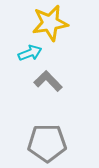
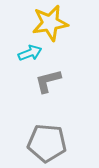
gray L-shape: rotated 60 degrees counterclockwise
gray pentagon: rotated 6 degrees clockwise
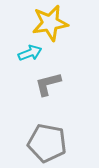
gray L-shape: moved 3 px down
gray pentagon: rotated 6 degrees clockwise
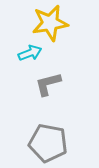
gray pentagon: moved 1 px right
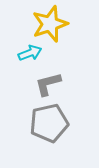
yellow star: moved 1 px down; rotated 9 degrees counterclockwise
gray pentagon: moved 1 px right, 20 px up; rotated 24 degrees counterclockwise
